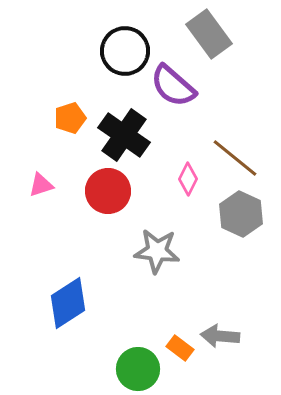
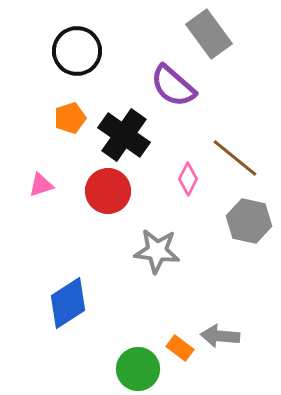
black circle: moved 48 px left
gray hexagon: moved 8 px right, 7 px down; rotated 12 degrees counterclockwise
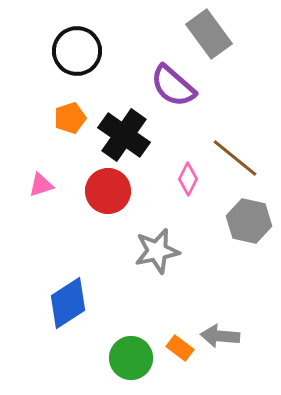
gray star: rotated 18 degrees counterclockwise
green circle: moved 7 px left, 11 px up
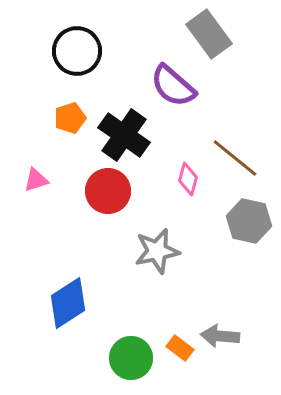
pink diamond: rotated 12 degrees counterclockwise
pink triangle: moved 5 px left, 5 px up
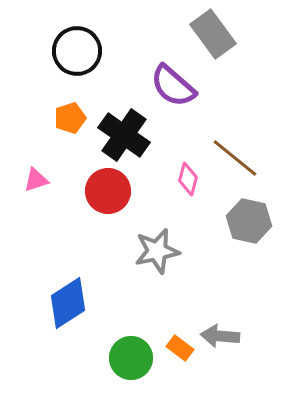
gray rectangle: moved 4 px right
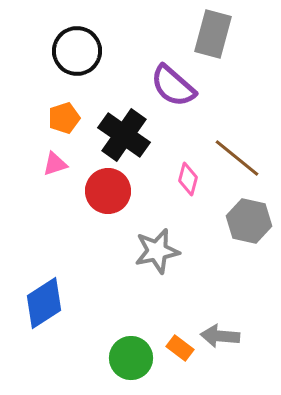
gray rectangle: rotated 51 degrees clockwise
orange pentagon: moved 6 px left
brown line: moved 2 px right
pink triangle: moved 19 px right, 16 px up
blue diamond: moved 24 px left
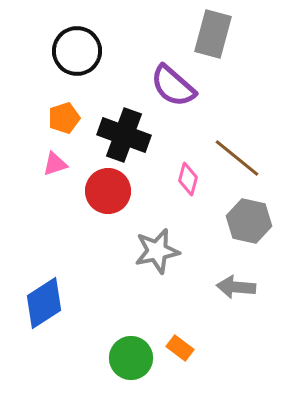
black cross: rotated 15 degrees counterclockwise
gray arrow: moved 16 px right, 49 px up
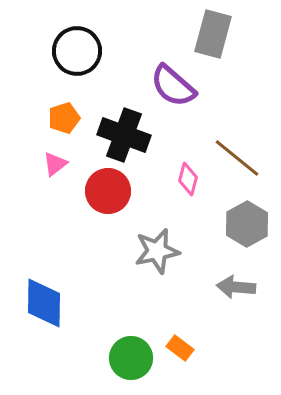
pink triangle: rotated 20 degrees counterclockwise
gray hexagon: moved 2 px left, 3 px down; rotated 18 degrees clockwise
blue diamond: rotated 56 degrees counterclockwise
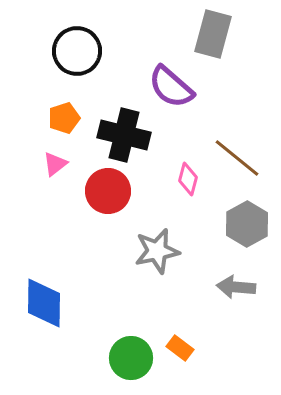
purple semicircle: moved 2 px left, 1 px down
black cross: rotated 6 degrees counterclockwise
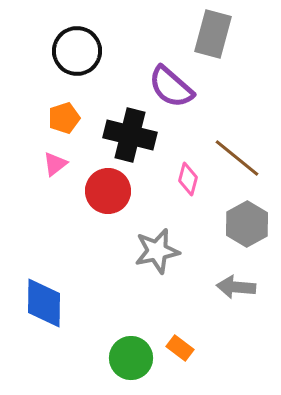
black cross: moved 6 px right
